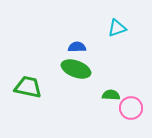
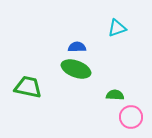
green semicircle: moved 4 px right
pink circle: moved 9 px down
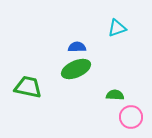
green ellipse: rotated 44 degrees counterclockwise
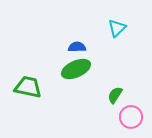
cyan triangle: rotated 24 degrees counterclockwise
green semicircle: rotated 60 degrees counterclockwise
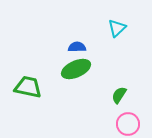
green semicircle: moved 4 px right
pink circle: moved 3 px left, 7 px down
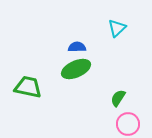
green semicircle: moved 1 px left, 3 px down
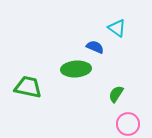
cyan triangle: rotated 42 degrees counterclockwise
blue semicircle: moved 18 px right; rotated 24 degrees clockwise
green ellipse: rotated 20 degrees clockwise
green semicircle: moved 2 px left, 4 px up
